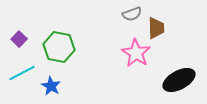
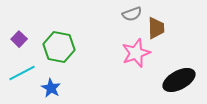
pink star: rotated 20 degrees clockwise
blue star: moved 2 px down
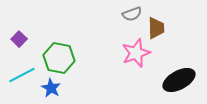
green hexagon: moved 11 px down
cyan line: moved 2 px down
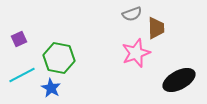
purple square: rotated 21 degrees clockwise
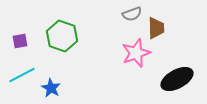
purple square: moved 1 px right, 2 px down; rotated 14 degrees clockwise
green hexagon: moved 3 px right, 22 px up; rotated 8 degrees clockwise
black ellipse: moved 2 px left, 1 px up
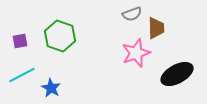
green hexagon: moved 2 px left
black ellipse: moved 5 px up
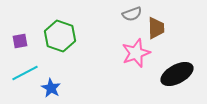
cyan line: moved 3 px right, 2 px up
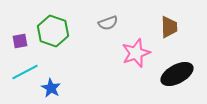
gray semicircle: moved 24 px left, 9 px down
brown trapezoid: moved 13 px right, 1 px up
green hexagon: moved 7 px left, 5 px up
cyan line: moved 1 px up
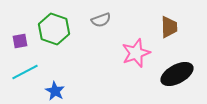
gray semicircle: moved 7 px left, 3 px up
green hexagon: moved 1 px right, 2 px up
blue star: moved 4 px right, 3 px down
